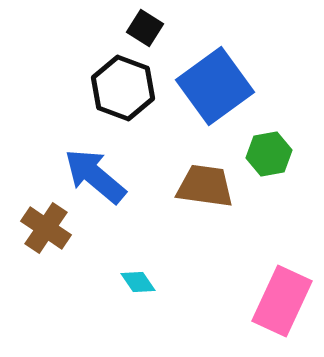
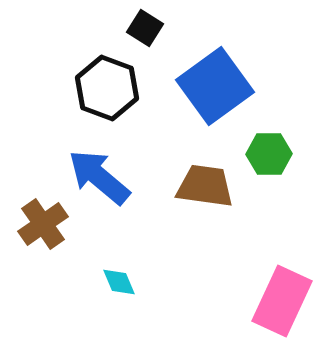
black hexagon: moved 16 px left
green hexagon: rotated 9 degrees clockwise
blue arrow: moved 4 px right, 1 px down
brown cross: moved 3 px left, 4 px up; rotated 21 degrees clockwise
cyan diamond: moved 19 px left; rotated 12 degrees clockwise
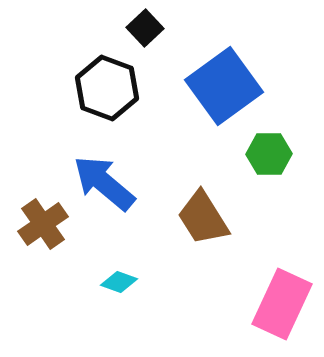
black square: rotated 15 degrees clockwise
blue square: moved 9 px right
blue arrow: moved 5 px right, 6 px down
brown trapezoid: moved 2 px left, 32 px down; rotated 130 degrees counterclockwise
cyan diamond: rotated 48 degrees counterclockwise
pink rectangle: moved 3 px down
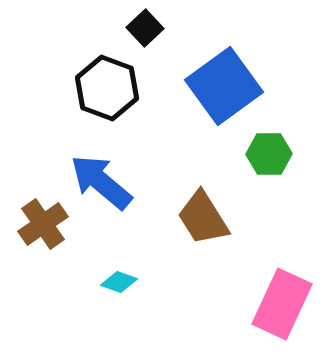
blue arrow: moved 3 px left, 1 px up
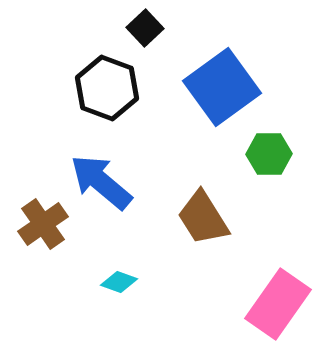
blue square: moved 2 px left, 1 px down
pink rectangle: moved 4 px left; rotated 10 degrees clockwise
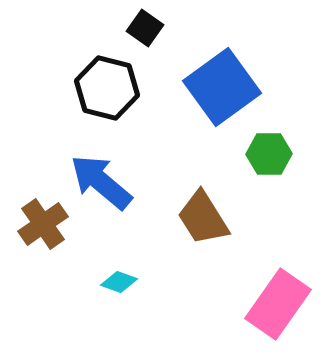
black square: rotated 12 degrees counterclockwise
black hexagon: rotated 6 degrees counterclockwise
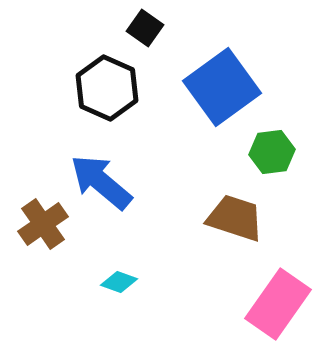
black hexagon: rotated 10 degrees clockwise
green hexagon: moved 3 px right, 2 px up; rotated 6 degrees counterclockwise
brown trapezoid: moved 32 px right; rotated 140 degrees clockwise
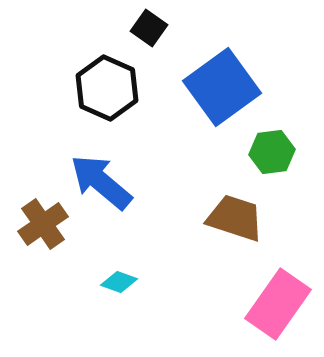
black square: moved 4 px right
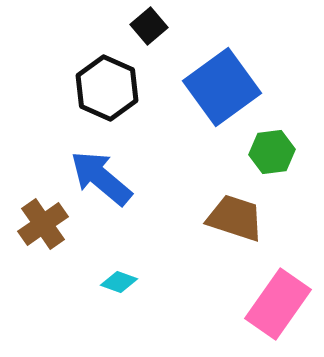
black square: moved 2 px up; rotated 15 degrees clockwise
blue arrow: moved 4 px up
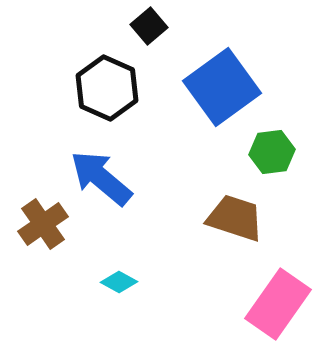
cyan diamond: rotated 9 degrees clockwise
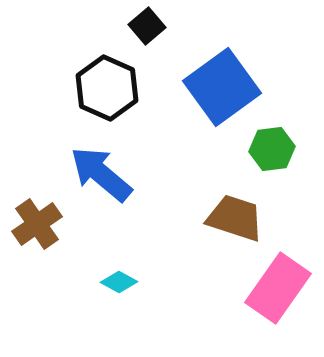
black square: moved 2 px left
green hexagon: moved 3 px up
blue arrow: moved 4 px up
brown cross: moved 6 px left
pink rectangle: moved 16 px up
